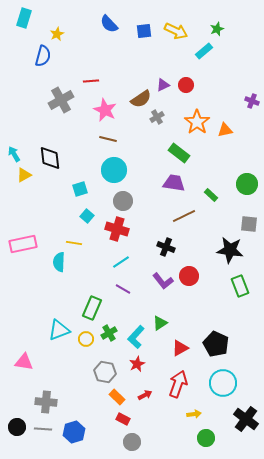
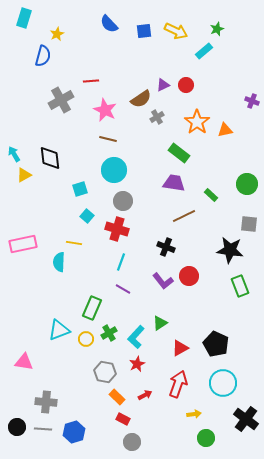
cyan line at (121, 262): rotated 36 degrees counterclockwise
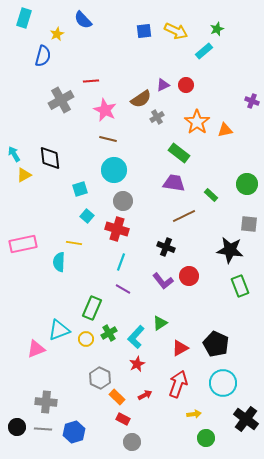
blue semicircle at (109, 24): moved 26 px left, 4 px up
pink triangle at (24, 362): moved 12 px right, 13 px up; rotated 30 degrees counterclockwise
gray hexagon at (105, 372): moved 5 px left, 6 px down; rotated 15 degrees clockwise
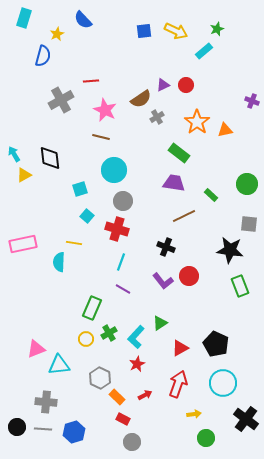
brown line at (108, 139): moved 7 px left, 2 px up
cyan triangle at (59, 330): moved 35 px down; rotated 15 degrees clockwise
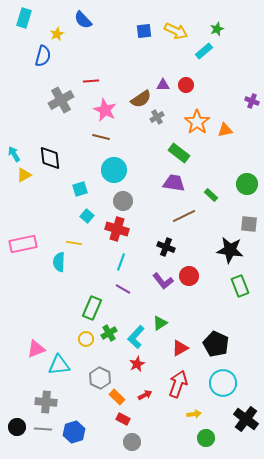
purple triangle at (163, 85): rotated 24 degrees clockwise
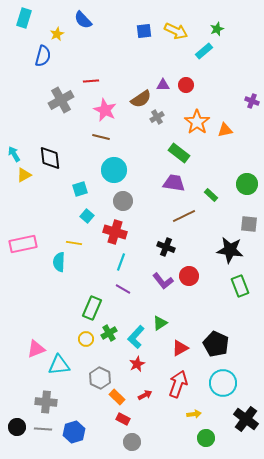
red cross at (117, 229): moved 2 px left, 3 px down
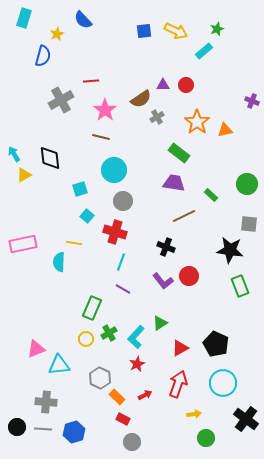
pink star at (105, 110): rotated 10 degrees clockwise
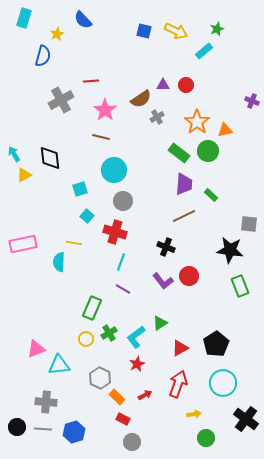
blue square at (144, 31): rotated 21 degrees clockwise
purple trapezoid at (174, 183): moved 10 px right, 1 px down; rotated 85 degrees clockwise
green circle at (247, 184): moved 39 px left, 33 px up
cyan L-shape at (136, 337): rotated 10 degrees clockwise
black pentagon at (216, 344): rotated 15 degrees clockwise
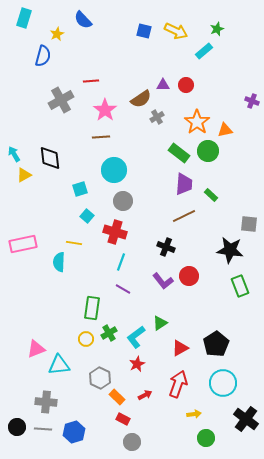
brown line at (101, 137): rotated 18 degrees counterclockwise
green rectangle at (92, 308): rotated 15 degrees counterclockwise
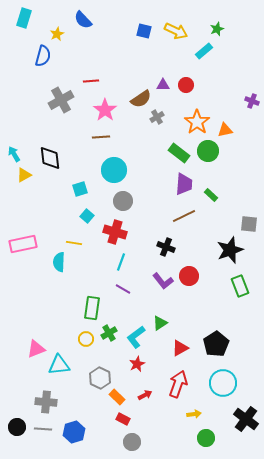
black star at (230, 250): rotated 28 degrees counterclockwise
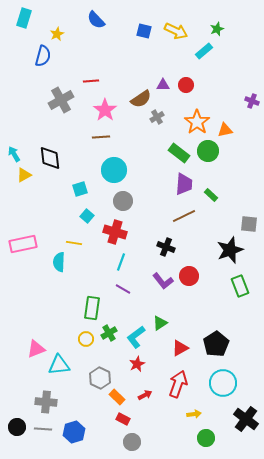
blue semicircle at (83, 20): moved 13 px right
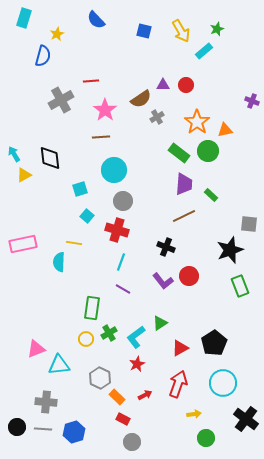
yellow arrow at (176, 31): moved 5 px right; rotated 35 degrees clockwise
red cross at (115, 232): moved 2 px right, 2 px up
black pentagon at (216, 344): moved 2 px left, 1 px up
